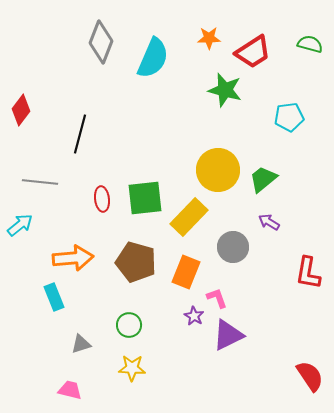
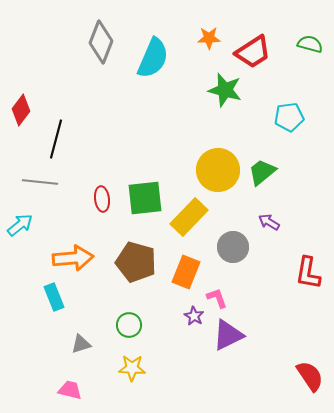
black line: moved 24 px left, 5 px down
green trapezoid: moved 1 px left, 7 px up
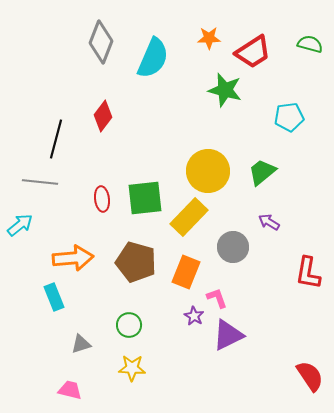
red diamond: moved 82 px right, 6 px down
yellow circle: moved 10 px left, 1 px down
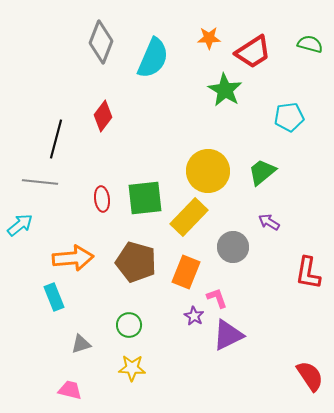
green star: rotated 16 degrees clockwise
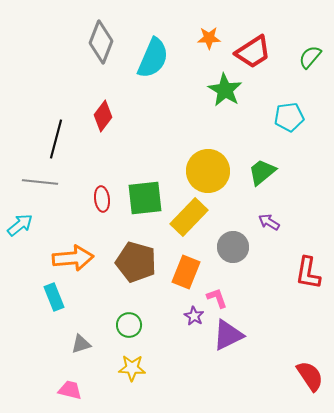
green semicircle: moved 13 px down; rotated 65 degrees counterclockwise
